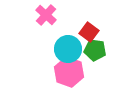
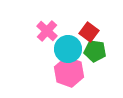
pink cross: moved 1 px right, 16 px down
green pentagon: moved 1 px down
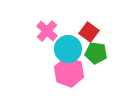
green pentagon: moved 1 px right, 2 px down
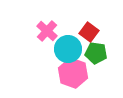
pink hexagon: moved 4 px right, 1 px down
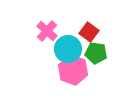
pink hexagon: moved 3 px up
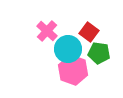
green pentagon: moved 3 px right
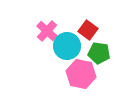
red square: moved 1 px left, 2 px up
cyan circle: moved 1 px left, 3 px up
pink hexagon: moved 8 px right, 4 px down; rotated 8 degrees counterclockwise
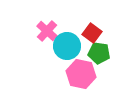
red square: moved 4 px right, 3 px down
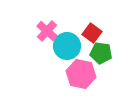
green pentagon: moved 2 px right
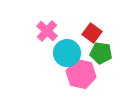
cyan circle: moved 7 px down
